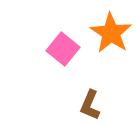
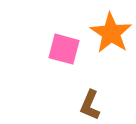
pink square: moved 1 px right; rotated 24 degrees counterclockwise
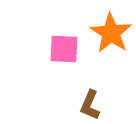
pink square: rotated 12 degrees counterclockwise
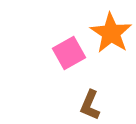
pink square: moved 5 px right, 4 px down; rotated 32 degrees counterclockwise
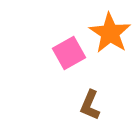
orange star: moved 1 px left
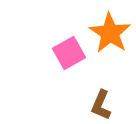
brown L-shape: moved 11 px right
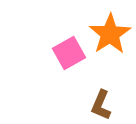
orange star: moved 1 px down; rotated 6 degrees clockwise
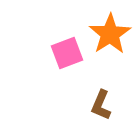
pink square: moved 2 px left; rotated 8 degrees clockwise
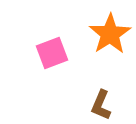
pink square: moved 15 px left
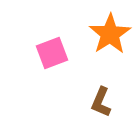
brown L-shape: moved 3 px up
